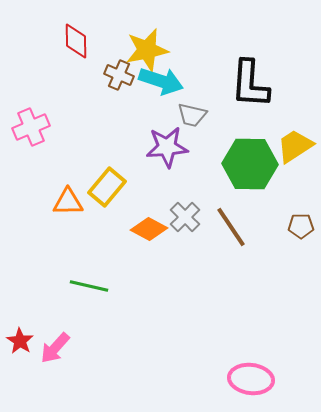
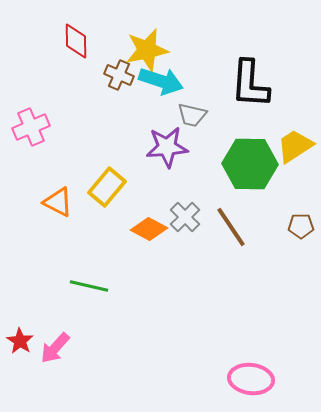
orange triangle: moved 10 px left; rotated 28 degrees clockwise
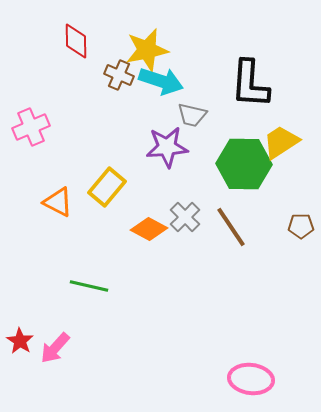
yellow trapezoid: moved 14 px left, 4 px up
green hexagon: moved 6 px left
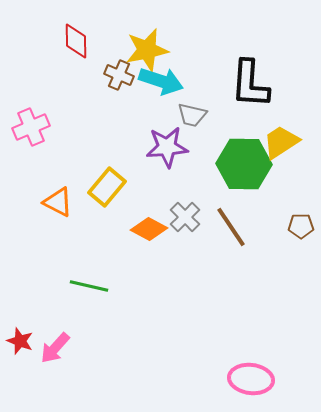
red star: rotated 12 degrees counterclockwise
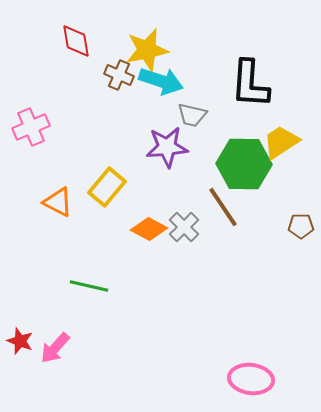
red diamond: rotated 9 degrees counterclockwise
gray cross: moved 1 px left, 10 px down
brown line: moved 8 px left, 20 px up
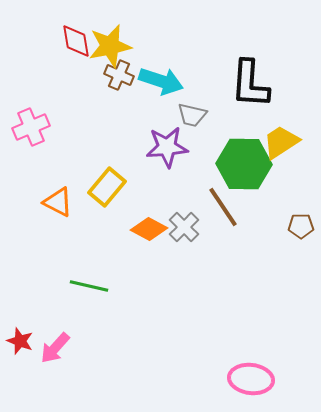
yellow star: moved 37 px left, 4 px up
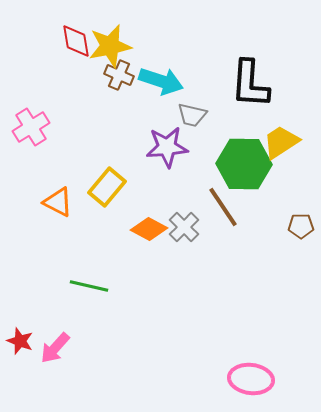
pink cross: rotated 9 degrees counterclockwise
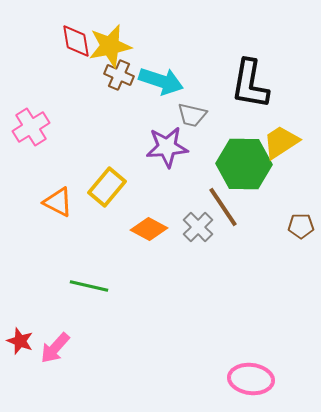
black L-shape: rotated 6 degrees clockwise
gray cross: moved 14 px right
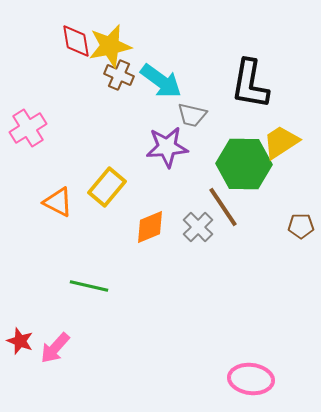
cyan arrow: rotated 18 degrees clockwise
pink cross: moved 3 px left, 1 px down
orange diamond: moved 1 px right, 2 px up; rotated 51 degrees counterclockwise
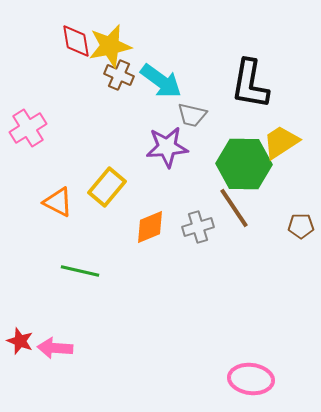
brown line: moved 11 px right, 1 px down
gray cross: rotated 28 degrees clockwise
green line: moved 9 px left, 15 px up
pink arrow: rotated 52 degrees clockwise
